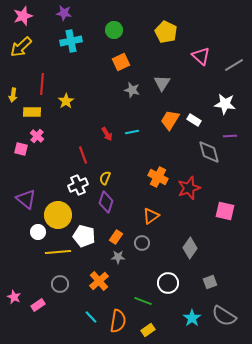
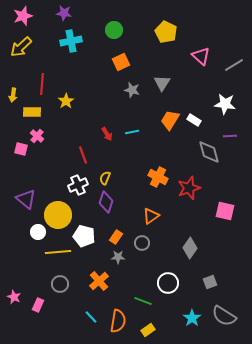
pink rectangle at (38, 305): rotated 32 degrees counterclockwise
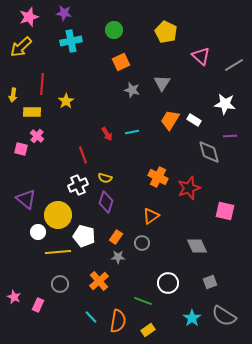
pink star at (23, 16): moved 6 px right, 1 px down
yellow semicircle at (105, 178): rotated 96 degrees counterclockwise
gray diamond at (190, 248): moved 7 px right, 2 px up; rotated 60 degrees counterclockwise
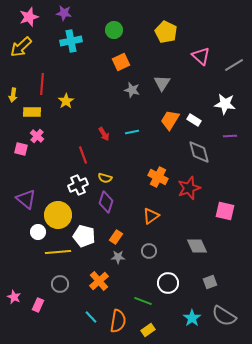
red arrow at (107, 134): moved 3 px left
gray diamond at (209, 152): moved 10 px left
gray circle at (142, 243): moved 7 px right, 8 px down
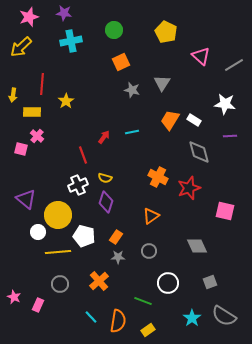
red arrow at (104, 134): moved 3 px down; rotated 112 degrees counterclockwise
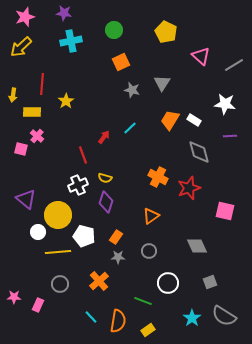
pink star at (29, 17): moved 4 px left
cyan line at (132, 132): moved 2 px left, 4 px up; rotated 32 degrees counterclockwise
pink star at (14, 297): rotated 24 degrees counterclockwise
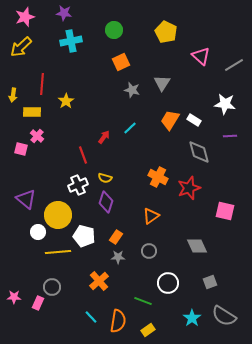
gray circle at (60, 284): moved 8 px left, 3 px down
pink rectangle at (38, 305): moved 2 px up
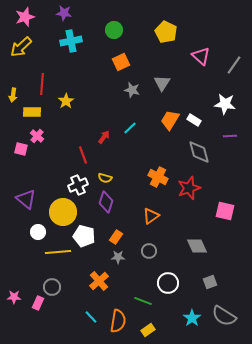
gray line at (234, 65): rotated 24 degrees counterclockwise
yellow circle at (58, 215): moved 5 px right, 3 px up
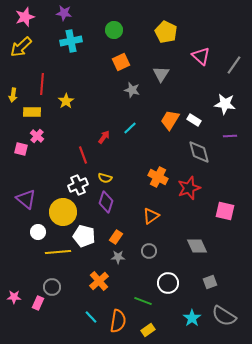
gray triangle at (162, 83): moved 1 px left, 9 px up
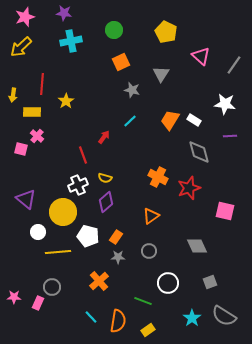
cyan line at (130, 128): moved 7 px up
purple diamond at (106, 202): rotated 30 degrees clockwise
white pentagon at (84, 236): moved 4 px right
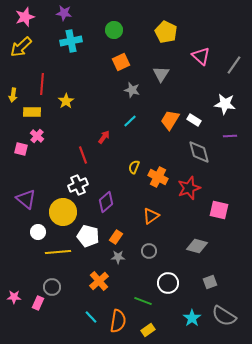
yellow semicircle at (105, 178): moved 29 px right, 11 px up; rotated 96 degrees clockwise
pink square at (225, 211): moved 6 px left, 1 px up
gray diamond at (197, 246): rotated 50 degrees counterclockwise
